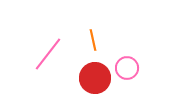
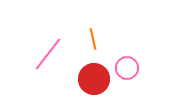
orange line: moved 1 px up
red circle: moved 1 px left, 1 px down
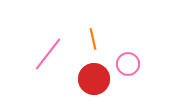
pink circle: moved 1 px right, 4 px up
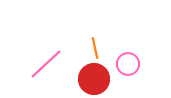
orange line: moved 2 px right, 9 px down
pink line: moved 2 px left, 10 px down; rotated 9 degrees clockwise
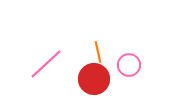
orange line: moved 3 px right, 4 px down
pink circle: moved 1 px right, 1 px down
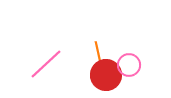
red circle: moved 12 px right, 4 px up
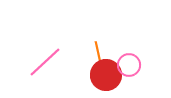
pink line: moved 1 px left, 2 px up
